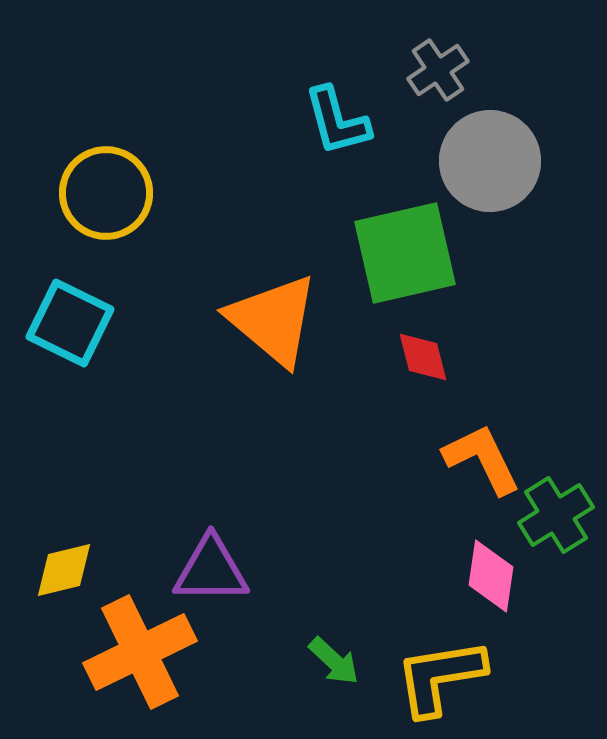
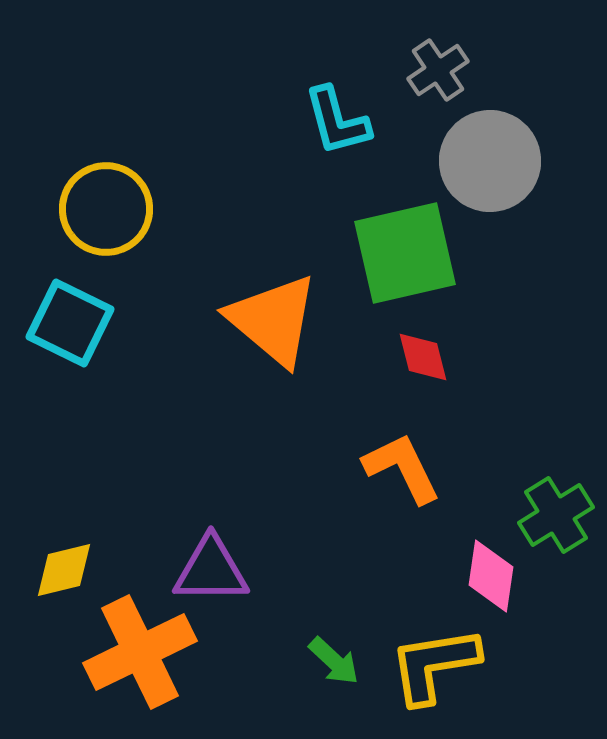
yellow circle: moved 16 px down
orange L-shape: moved 80 px left, 9 px down
yellow L-shape: moved 6 px left, 12 px up
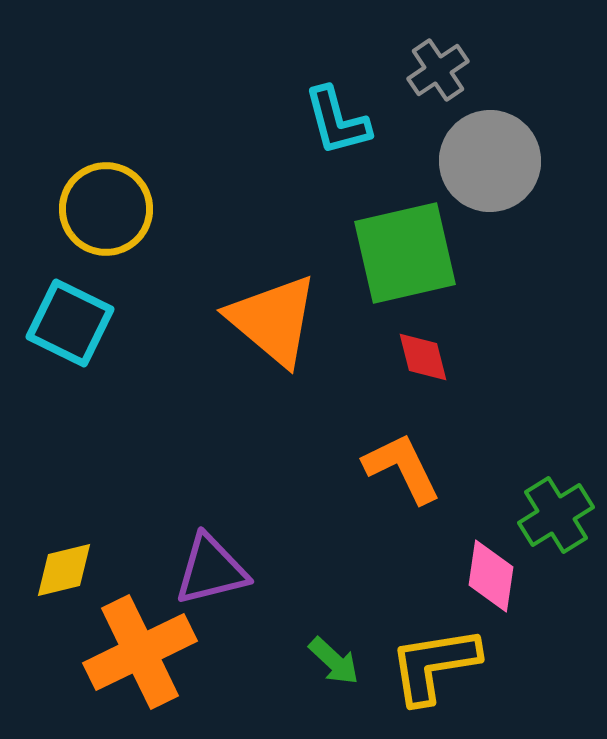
purple triangle: rotated 14 degrees counterclockwise
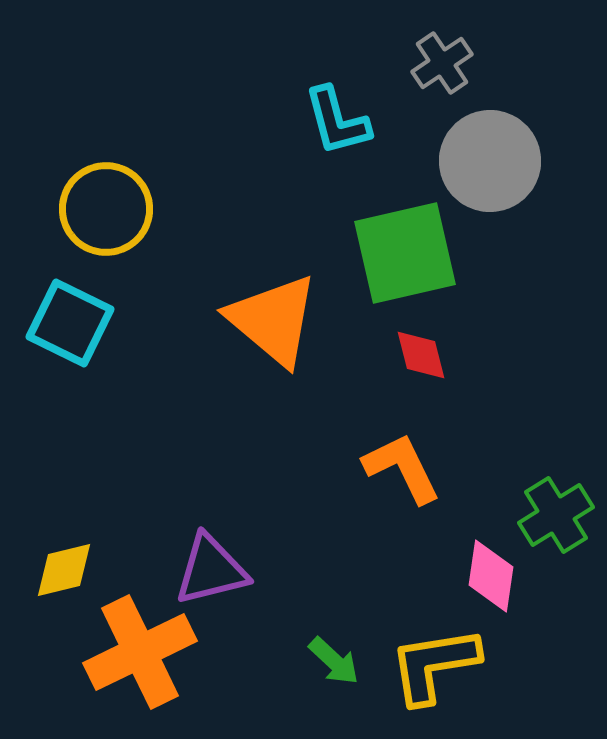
gray cross: moved 4 px right, 7 px up
red diamond: moved 2 px left, 2 px up
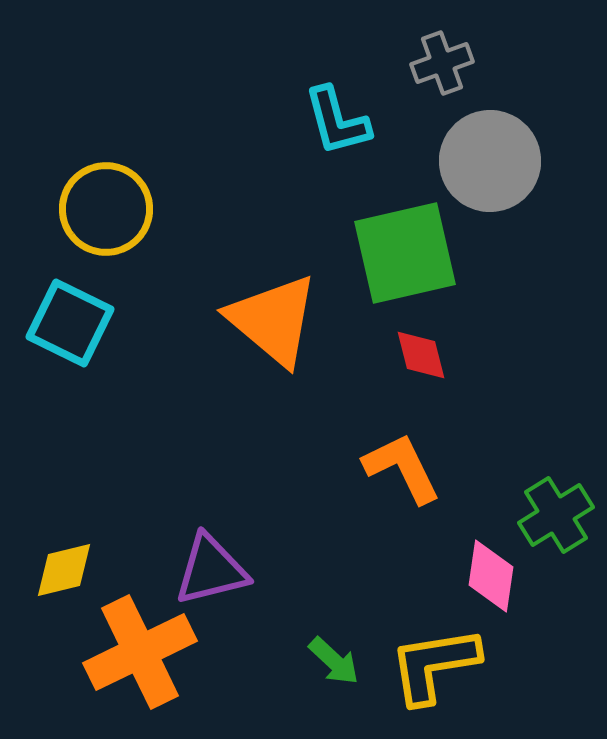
gray cross: rotated 14 degrees clockwise
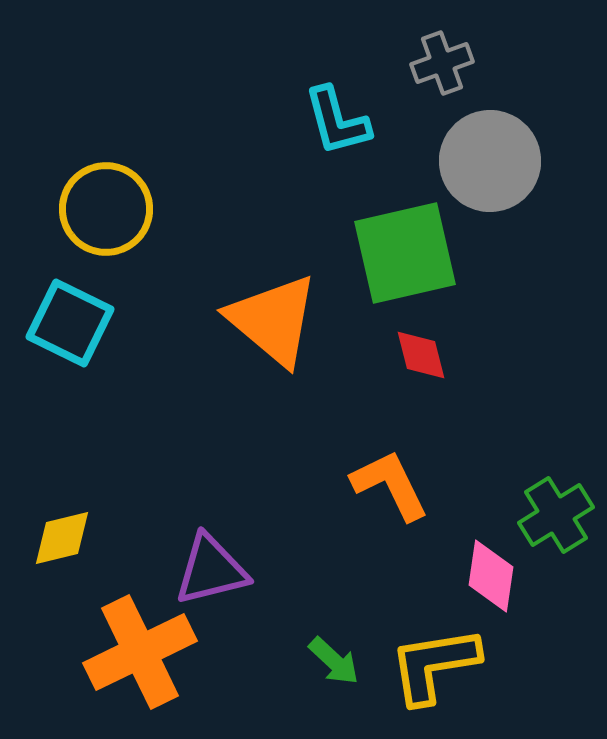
orange L-shape: moved 12 px left, 17 px down
yellow diamond: moved 2 px left, 32 px up
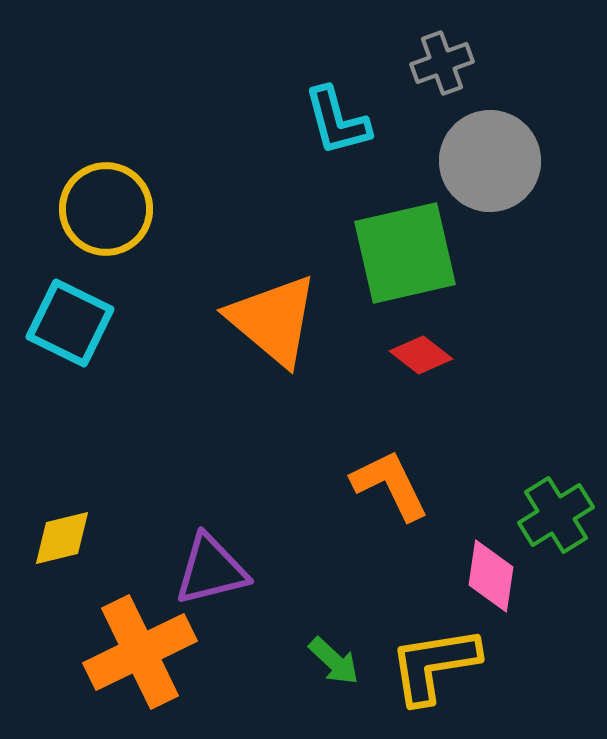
red diamond: rotated 38 degrees counterclockwise
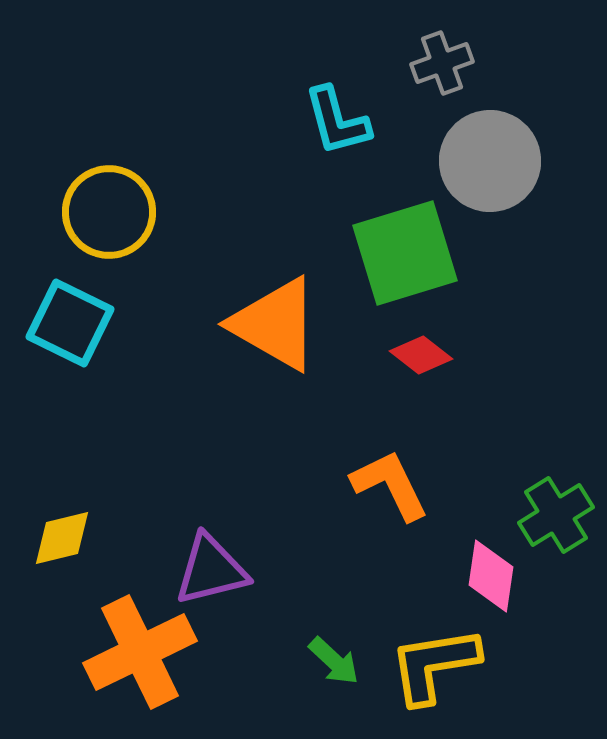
yellow circle: moved 3 px right, 3 px down
green square: rotated 4 degrees counterclockwise
orange triangle: moved 2 px right, 4 px down; rotated 10 degrees counterclockwise
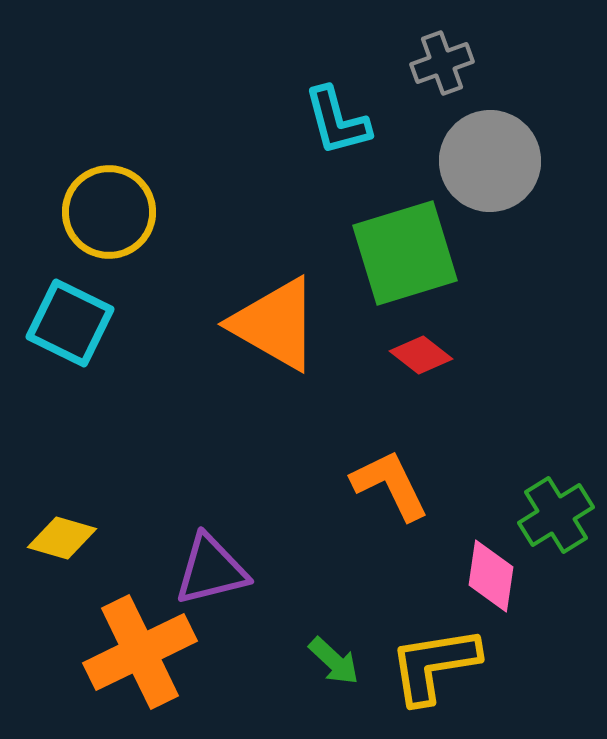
yellow diamond: rotated 30 degrees clockwise
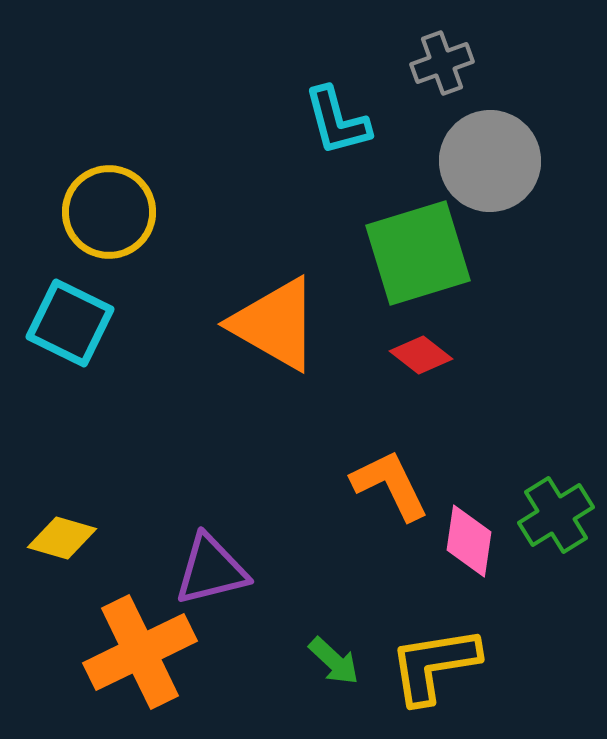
green square: moved 13 px right
pink diamond: moved 22 px left, 35 px up
